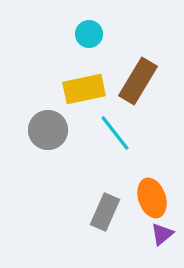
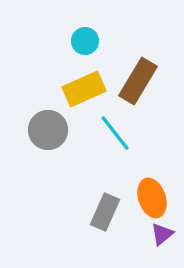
cyan circle: moved 4 px left, 7 px down
yellow rectangle: rotated 12 degrees counterclockwise
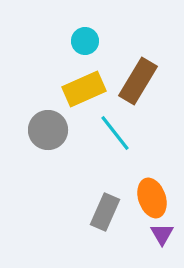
purple triangle: rotated 20 degrees counterclockwise
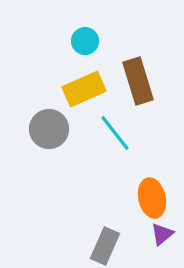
brown rectangle: rotated 48 degrees counterclockwise
gray circle: moved 1 px right, 1 px up
orange ellipse: rotated 6 degrees clockwise
gray rectangle: moved 34 px down
purple triangle: rotated 20 degrees clockwise
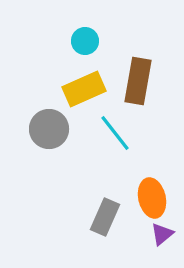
brown rectangle: rotated 27 degrees clockwise
gray rectangle: moved 29 px up
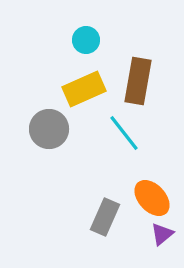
cyan circle: moved 1 px right, 1 px up
cyan line: moved 9 px right
orange ellipse: rotated 30 degrees counterclockwise
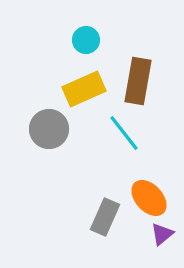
orange ellipse: moved 3 px left
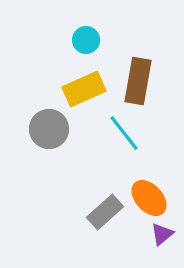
gray rectangle: moved 5 px up; rotated 24 degrees clockwise
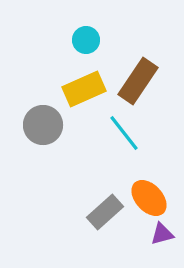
brown rectangle: rotated 24 degrees clockwise
gray circle: moved 6 px left, 4 px up
purple triangle: rotated 25 degrees clockwise
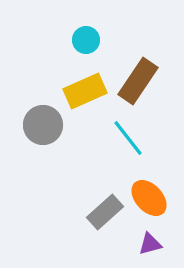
yellow rectangle: moved 1 px right, 2 px down
cyan line: moved 4 px right, 5 px down
purple triangle: moved 12 px left, 10 px down
